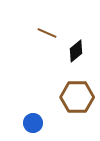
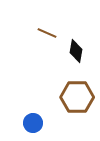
black diamond: rotated 40 degrees counterclockwise
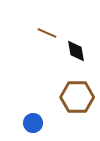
black diamond: rotated 20 degrees counterclockwise
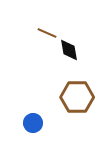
black diamond: moved 7 px left, 1 px up
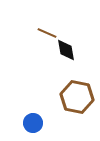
black diamond: moved 3 px left
brown hexagon: rotated 12 degrees clockwise
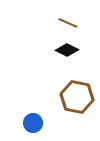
brown line: moved 21 px right, 10 px up
black diamond: moved 1 px right; rotated 55 degrees counterclockwise
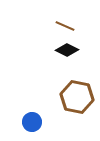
brown line: moved 3 px left, 3 px down
blue circle: moved 1 px left, 1 px up
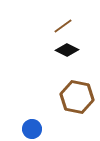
brown line: moved 2 px left; rotated 60 degrees counterclockwise
blue circle: moved 7 px down
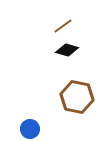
black diamond: rotated 10 degrees counterclockwise
blue circle: moved 2 px left
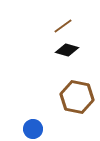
blue circle: moved 3 px right
